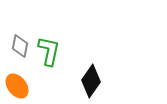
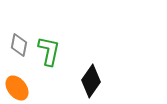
gray diamond: moved 1 px left, 1 px up
orange ellipse: moved 2 px down
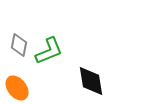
green L-shape: rotated 56 degrees clockwise
black diamond: rotated 44 degrees counterclockwise
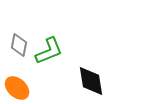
orange ellipse: rotated 10 degrees counterclockwise
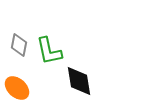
green L-shape: rotated 100 degrees clockwise
black diamond: moved 12 px left
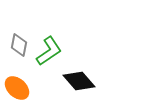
green L-shape: rotated 112 degrees counterclockwise
black diamond: rotated 32 degrees counterclockwise
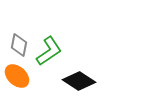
black diamond: rotated 16 degrees counterclockwise
orange ellipse: moved 12 px up
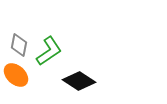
orange ellipse: moved 1 px left, 1 px up
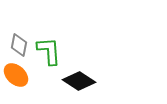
green L-shape: rotated 60 degrees counterclockwise
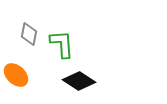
gray diamond: moved 10 px right, 11 px up
green L-shape: moved 13 px right, 7 px up
